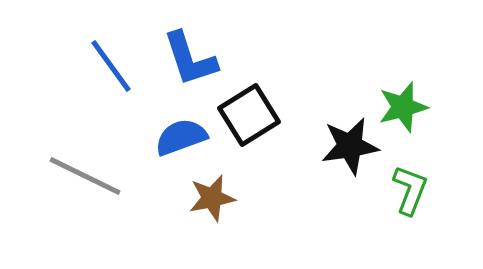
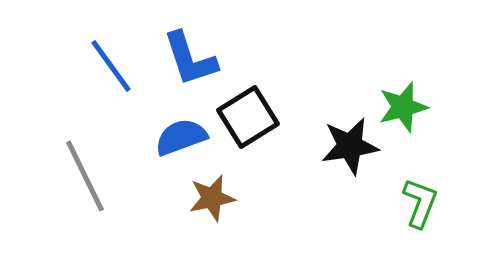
black square: moved 1 px left, 2 px down
gray line: rotated 38 degrees clockwise
green L-shape: moved 10 px right, 13 px down
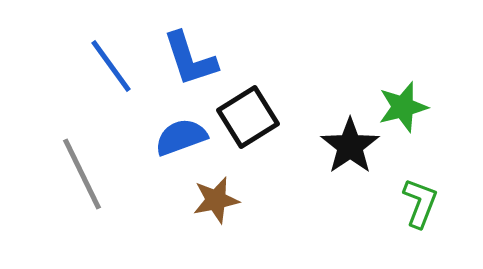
black star: rotated 26 degrees counterclockwise
gray line: moved 3 px left, 2 px up
brown star: moved 4 px right, 2 px down
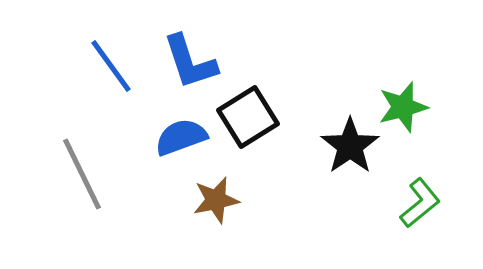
blue L-shape: moved 3 px down
green L-shape: rotated 30 degrees clockwise
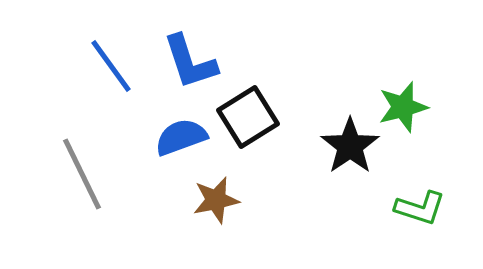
green L-shape: moved 5 px down; rotated 57 degrees clockwise
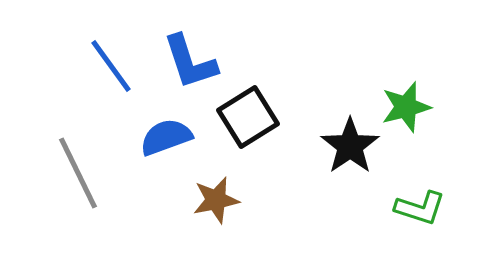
green star: moved 3 px right
blue semicircle: moved 15 px left
gray line: moved 4 px left, 1 px up
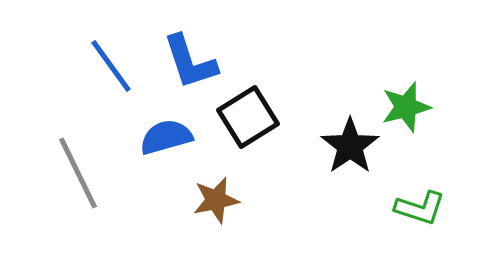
blue semicircle: rotated 4 degrees clockwise
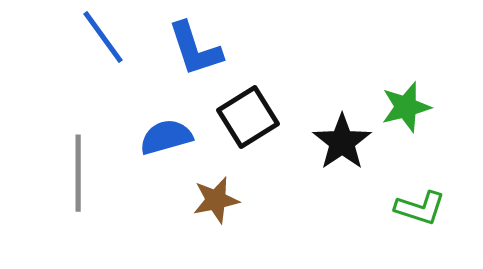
blue L-shape: moved 5 px right, 13 px up
blue line: moved 8 px left, 29 px up
black star: moved 8 px left, 4 px up
gray line: rotated 26 degrees clockwise
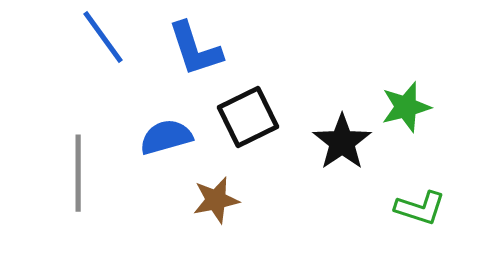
black square: rotated 6 degrees clockwise
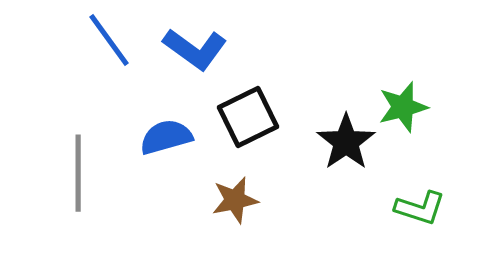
blue line: moved 6 px right, 3 px down
blue L-shape: rotated 36 degrees counterclockwise
green star: moved 3 px left
black star: moved 4 px right
brown star: moved 19 px right
